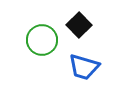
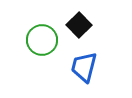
blue trapezoid: rotated 88 degrees clockwise
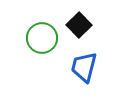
green circle: moved 2 px up
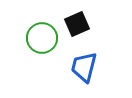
black square: moved 2 px left, 1 px up; rotated 20 degrees clockwise
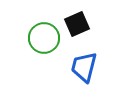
green circle: moved 2 px right
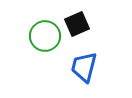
green circle: moved 1 px right, 2 px up
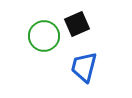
green circle: moved 1 px left
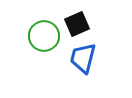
blue trapezoid: moved 1 px left, 9 px up
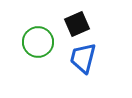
green circle: moved 6 px left, 6 px down
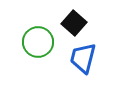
black square: moved 3 px left, 1 px up; rotated 25 degrees counterclockwise
